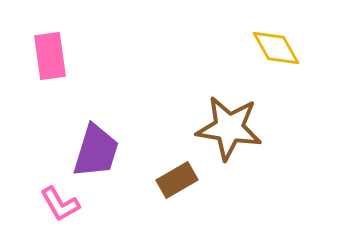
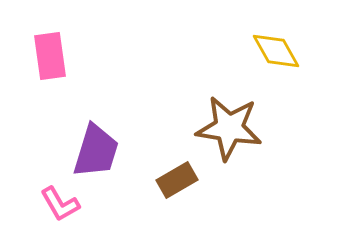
yellow diamond: moved 3 px down
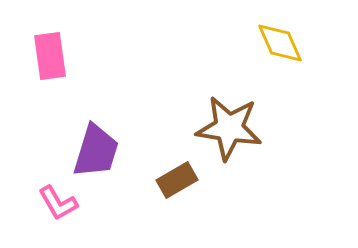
yellow diamond: moved 4 px right, 8 px up; rotated 6 degrees clockwise
pink L-shape: moved 2 px left, 1 px up
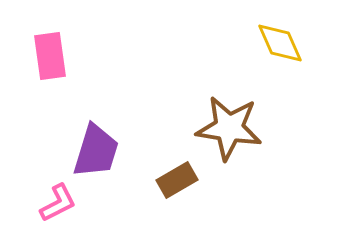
pink L-shape: rotated 87 degrees counterclockwise
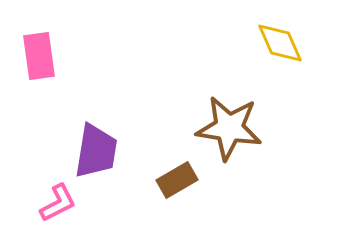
pink rectangle: moved 11 px left
purple trapezoid: rotated 8 degrees counterclockwise
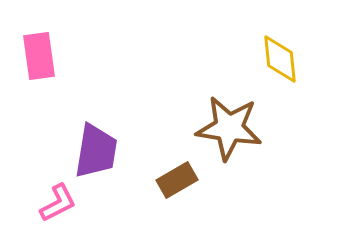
yellow diamond: moved 16 px down; rotated 18 degrees clockwise
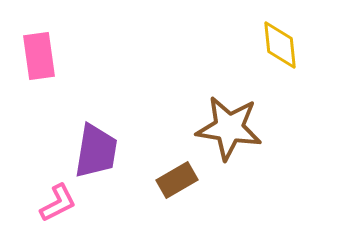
yellow diamond: moved 14 px up
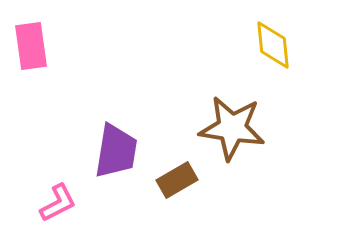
yellow diamond: moved 7 px left
pink rectangle: moved 8 px left, 10 px up
brown star: moved 3 px right
purple trapezoid: moved 20 px right
